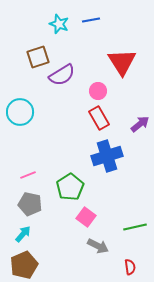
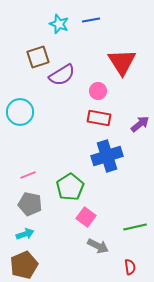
red rectangle: rotated 50 degrees counterclockwise
cyan arrow: moved 2 px right; rotated 30 degrees clockwise
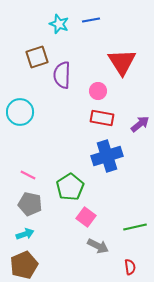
brown square: moved 1 px left
purple semicircle: rotated 124 degrees clockwise
red rectangle: moved 3 px right
pink line: rotated 49 degrees clockwise
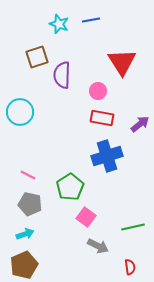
green line: moved 2 px left
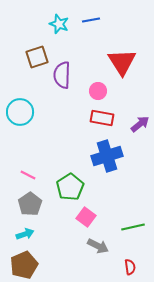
gray pentagon: rotated 25 degrees clockwise
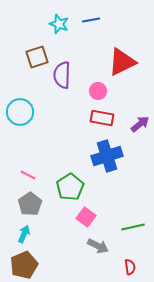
red triangle: rotated 36 degrees clockwise
cyan arrow: moved 1 px left; rotated 48 degrees counterclockwise
